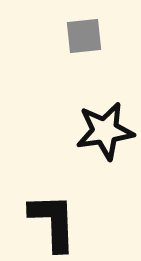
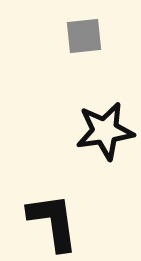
black L-shape: rotated 6 degrees counterclockwise
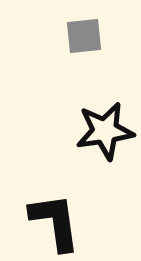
black L-shape: moved 2 px right
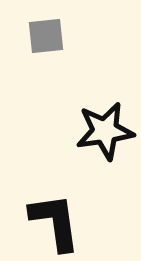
gray square: moved 38 px left
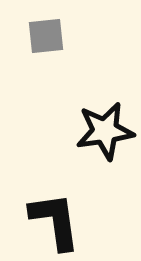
black L-shape: moved 1 px up
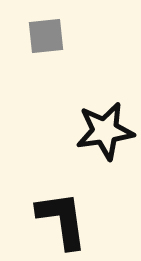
black L-shape: moved 7 px right, 1 px up
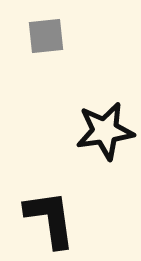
black L-shape: moved 12 px left, 1 px up
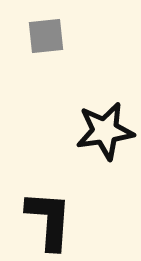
black L-shape: moved 1 px left, 1 px down; rotated 12 degrees clockwise
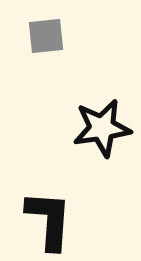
black star: moved 3 px left, 3 px up
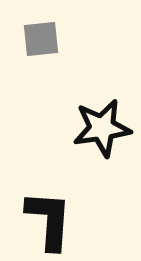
gray square: moved 5 px left, 3 px down
